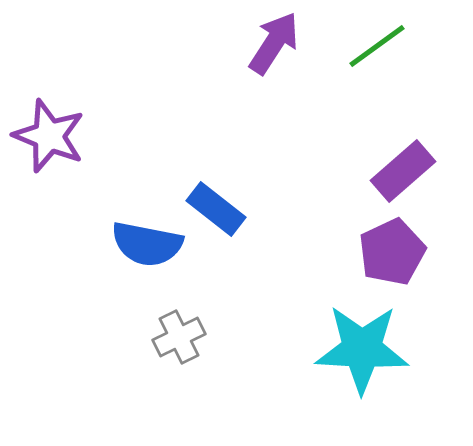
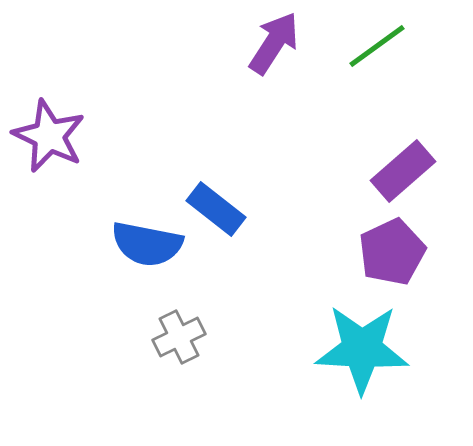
purple star: rotated 4 degrees clockwise
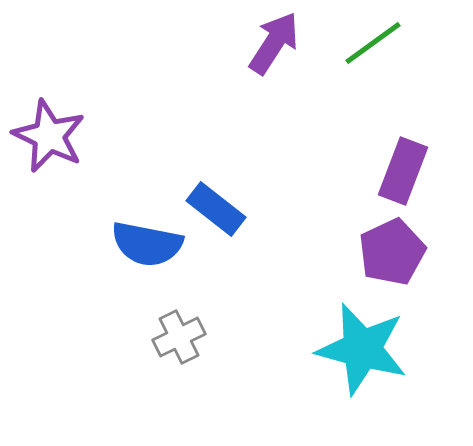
green line: moved 4 px left, 3 px up
purple rectangle: rotated 28 degrees counterclockwise
cyan star: rotated 12 degrees clockwise
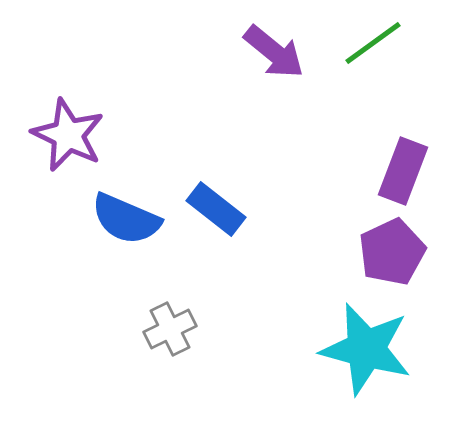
purple arrow: moved 9 px down; rotated 96 degrees clockwise
purple star: moved 19 px right, 1 px up
blue semicircle: moved 21 px left, 25 px up; rotated 12 degrees clockwise
gray cross: moved 9 px left, 8 px up
cyan star: moved 4 px right
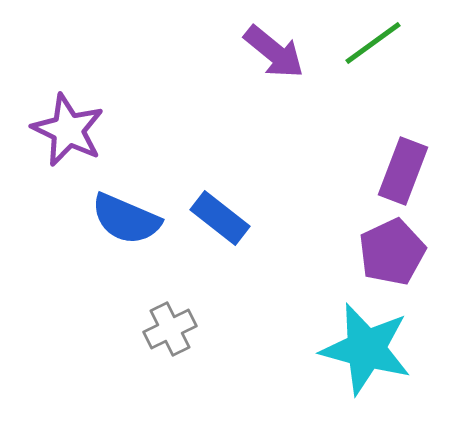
purple star: moved 5 px up
blue rectangle: moved 4 px right, 9 px down
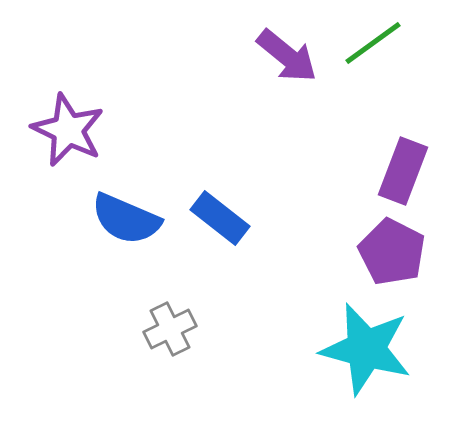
purple arrow: moved 13 px right, 4 px down
purple pentagon: rotated 20 degrees counterclockwise
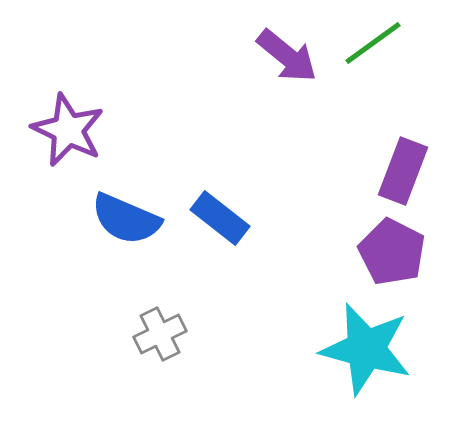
gray cross: moved 10 px left, 5 px down
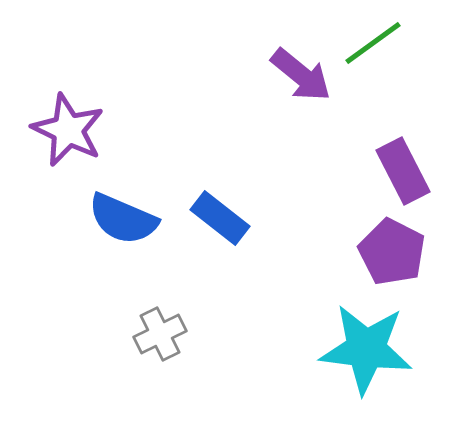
purple arrow: moved 14 px right, 19 px down
purple rectangle: rotated 48 degrees counterclockwise
blue semicircle: moved 3 px left
cyan star: rotated 8 degrees counterclockwise
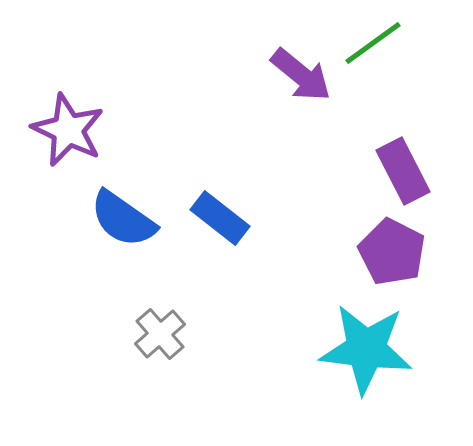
blue semicircle: rotated 12 degrees clockwise
gray cross: rotated 15 degrees counterclockwise
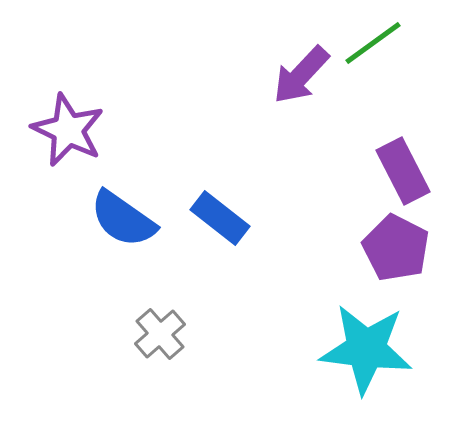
purple arrow: rotated 94 degrees clockwise
purple pentagon: moved 4 px right, 4 px up
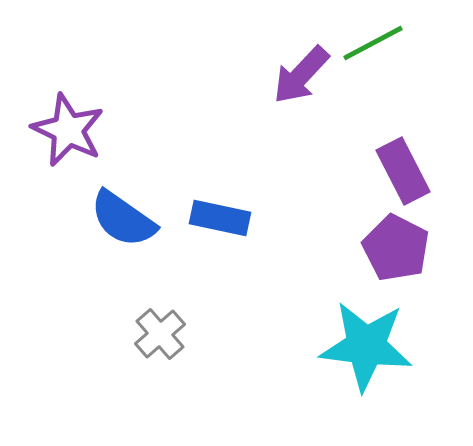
green line: rotated 8 degrees clockwise
blue rectangle: rotated 26 degrees counterclockwise
cyan star: moved 3 px up
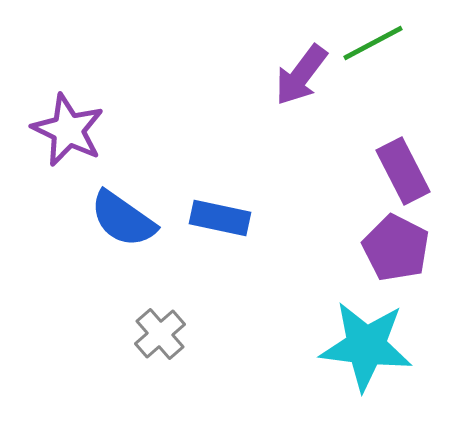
purple arrow: rotated 6 degrees counterclockwise
